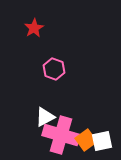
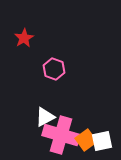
red star: moved 10 px left, 10 px down
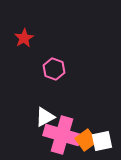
pink cross: moved 1 px right
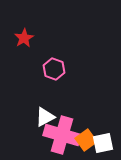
white square: moved 1 px right, 2 px down
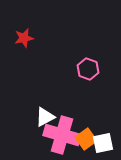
red star: rotated 18 degrees clockwise
pink hexagon: moved 34 px right
orange square: moved 1 px up
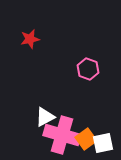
red star: moved 6 px right, 1 px down
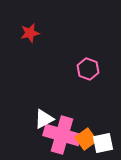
red star: moved 6 px up
white triangle: moved 1 px left, 2 px down
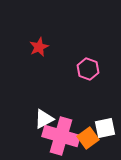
red star: moved 9 px right, 14 px down; rotated 12 degrees counterclockwise
pink cross: moved 1 px left, 1 px down
orange square: moved 2 px right, 1 px up
white square: moved 2 px right, 15 px up
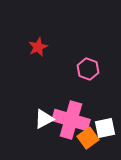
red star: moved 1 px left
pink cross: moved 10 px right, 16 px up
